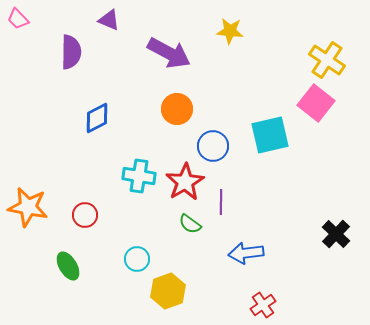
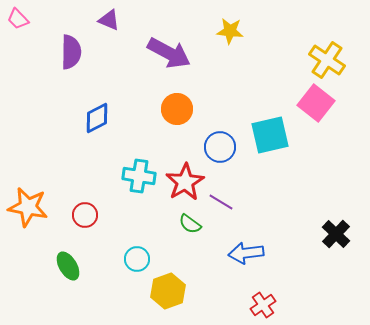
blue circle: moved 7 px right, 1 px down
purple line: rotated 60 degrees counterclockwise
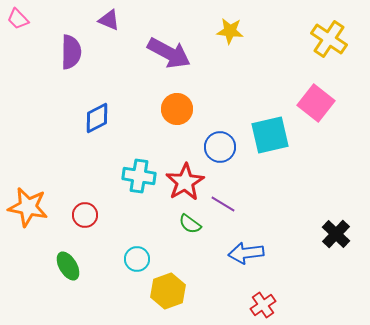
yellow cross: moved 2 px right, 21 px up
purple line: moved 2 px right, 2 px down
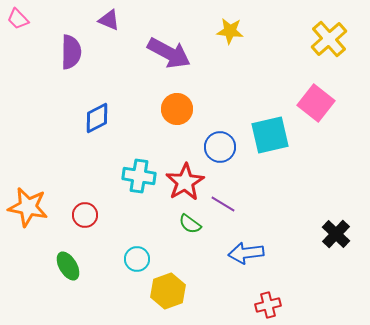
yellow cross: rotated 15 degrees clockwise
red cross: moved 5 px right; rotated 20 degrees clockwise
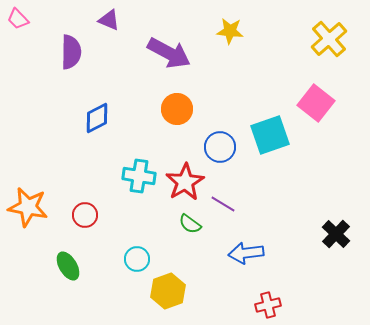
cyan square: rotated 6 degrees counterclockwise
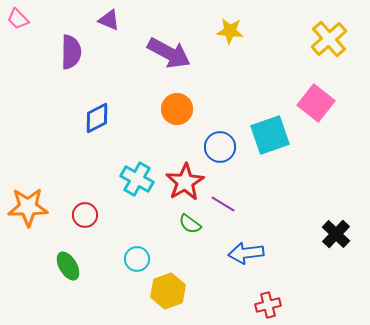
cyan cross: moved 2 px left, 3 px down; rotated 20 degrees clockwise
orange star: rotated 12 degrees counterclockwise
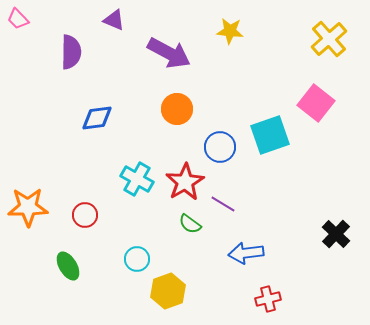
purple triangle: moved 5 px right
blue diamond: rotated 20 degrees clockwise
red cross: moved 6 px up
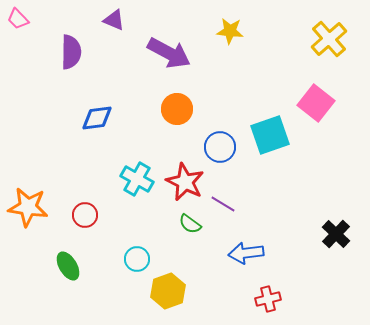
red star: rotated 15 degrees counterclockwise
orange star: rotated 9 degrees clockwise
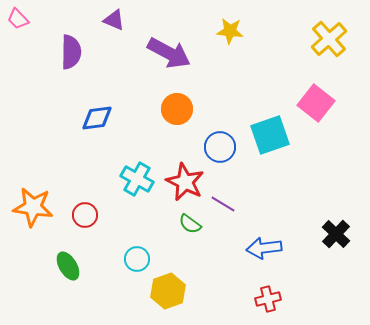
orange star: moved 5 px right
blue arrow: moved 18 px right, 5 px up
